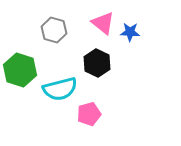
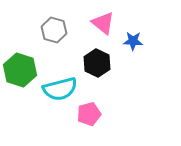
blue star: moved 3 px right, 9 px down
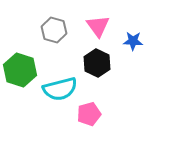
pink triangle: moved 5 px left, 3 px down; rotated 15 degrees clockwise
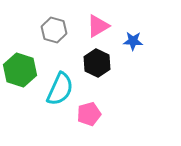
pink triangle: rotated 35 degrees clockwise
cyan semicircle: rotated 52 degrees counterclockwise
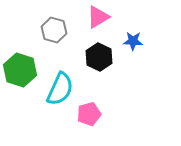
pink triangle: moved 9 px up
black hexagon: moved 2 px right, 6 px up
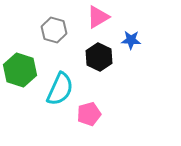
blue star: moved 2 px left, 1 px up
